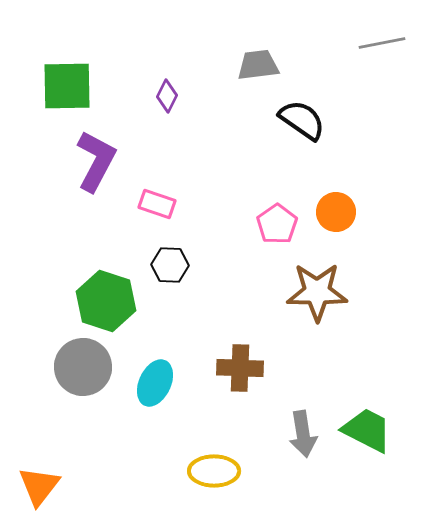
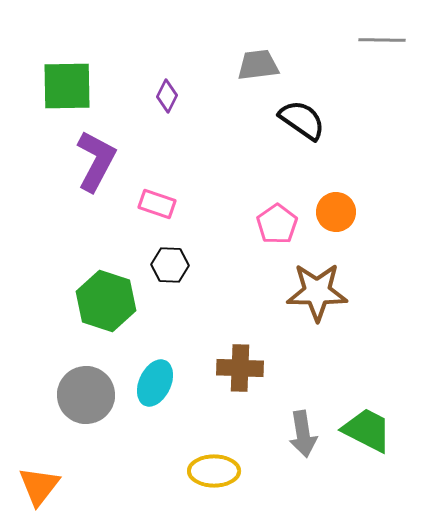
gray line: moved 3 px up; rotated 12 degrees clockwise
gray circle: moved 3 px right, 28 px down
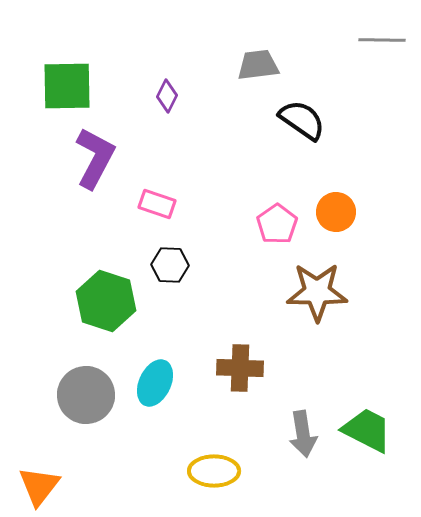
purple L-shape: moved 1 px left, 3 px up
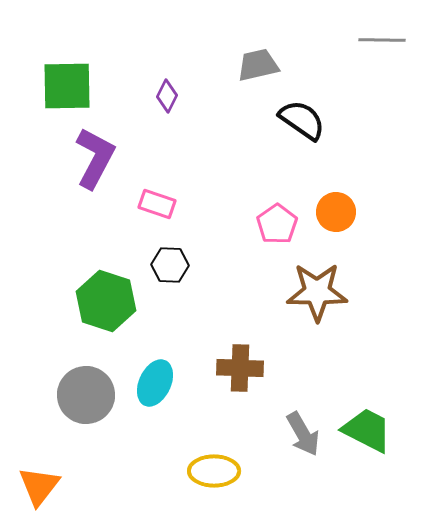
gray trapezoid: rotated 6 degrees counterclockwise
gray arrow: rotated 21 degrees counterclockwise
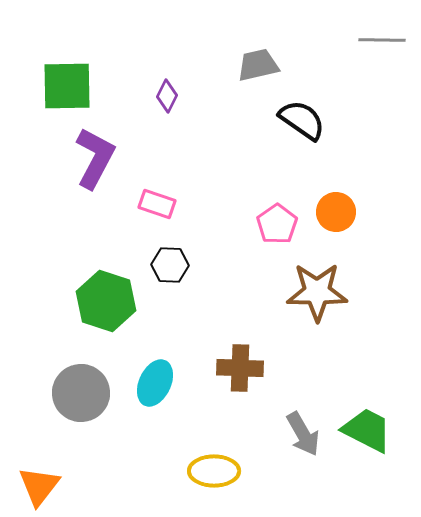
gray circle: moved 5 px left, 2 px up
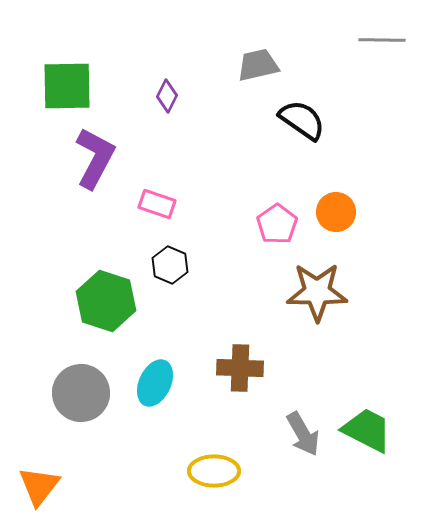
black hexagon: rotated 21 degrees clockwise
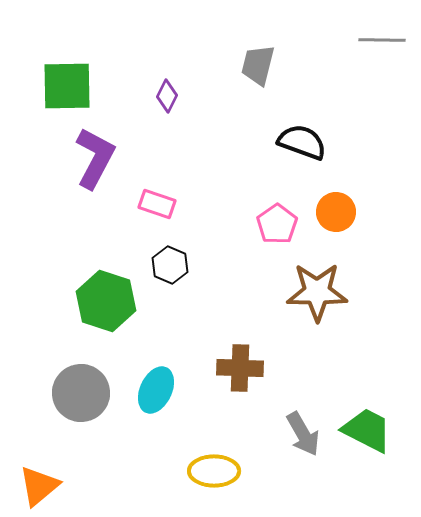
gray trapezoid: rotated 63 degrees counterclockwise
black semicircle: moved 22 px down; rotated 15 degrees counterclockwise
cyan ellipse: moved 1 px right, 7 px down
orange triangle: rotated 12 degrees clockwise
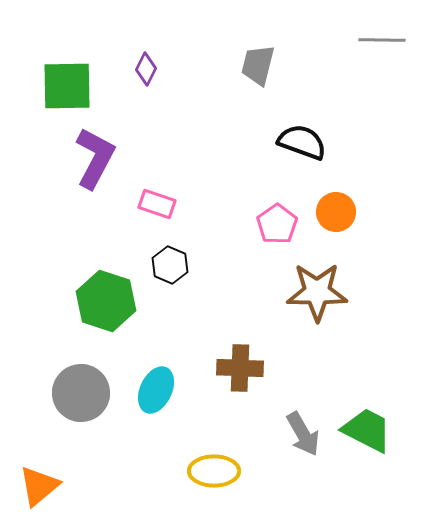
purple diamond: moved 21 px left, 27 px up
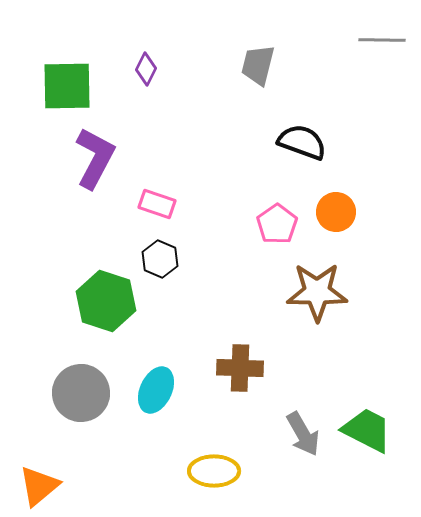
black hexagon: moved 10 px left, 6 px up
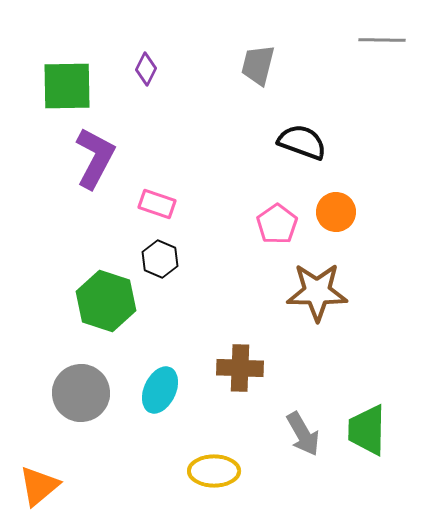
cyan ellipse: moved 4 px right
green trapezoid: rotated 116 degrees counterclockwise
